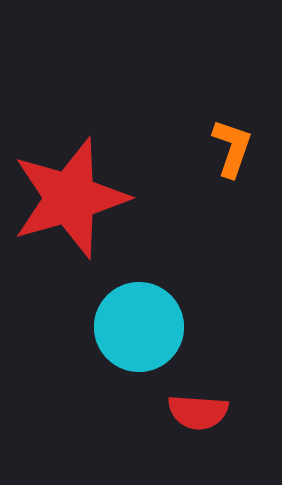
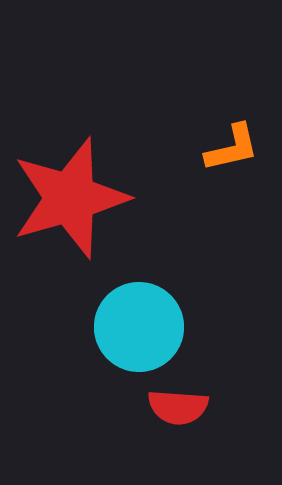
orange L-shape: rotated 58 degrees clockwise
red semicircle: moved 20 px left, 5 px up
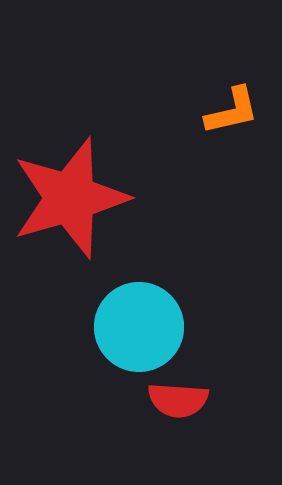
orange L-shape: moved 37 px up
red semicircle: moved 7 px up
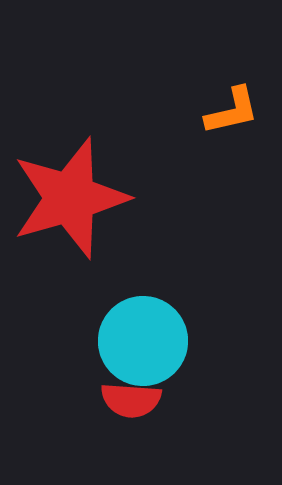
cyan circle: moved 4 px right, 14 px down
red semicircle: moved 47 px left
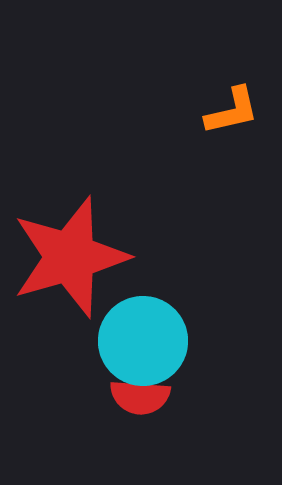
red star: moved 59 px down
red semicircle: moved 9 px right, 3 px up
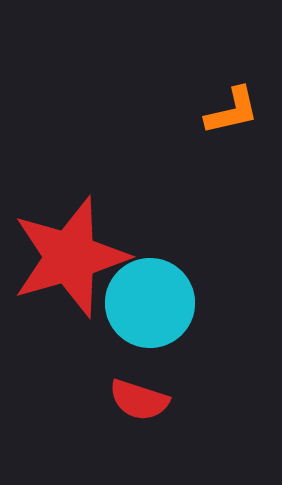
cyan circle: moved 7 px right, 38 px up
red semicircle: moved 1 px left, 3 px down; rotated 14 degrees clockwise
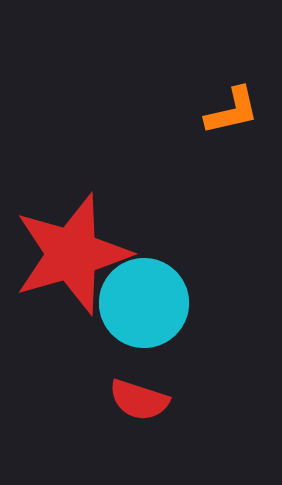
red star: moved 2 px right, 3 px up
cyan circle: moved 6 px left
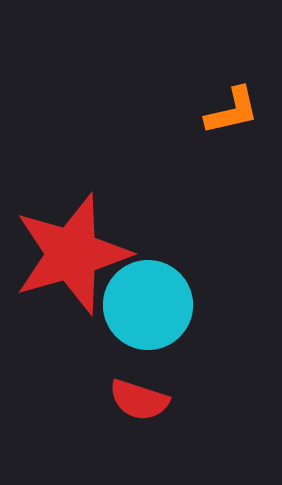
cyan circle: moved 4 px right, 2 px down
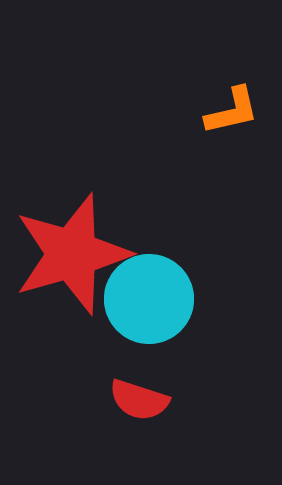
cyan circle: moved 1 px right, 6 px up
